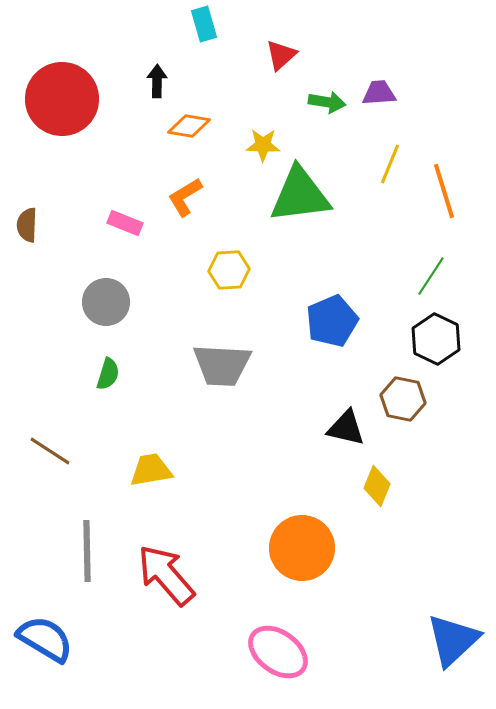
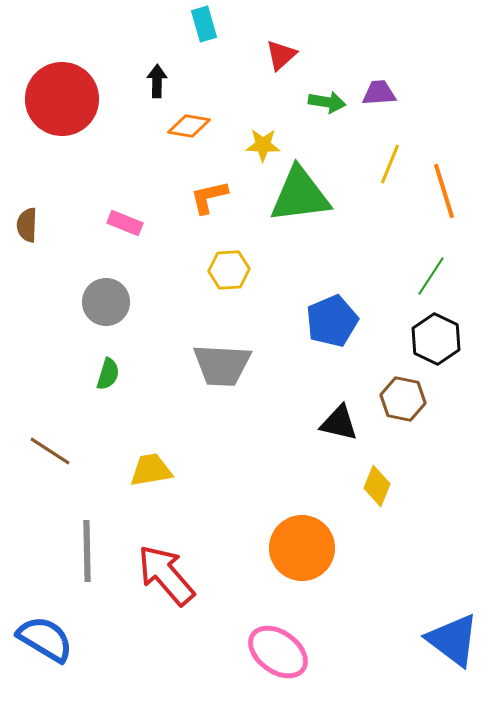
orange L-shape: moved 24 px right; rotated 18 degrees clockwise
black triangle: moved 7 px left, 5 px up
blue triangle: rotated 40 degrees counterclockwise
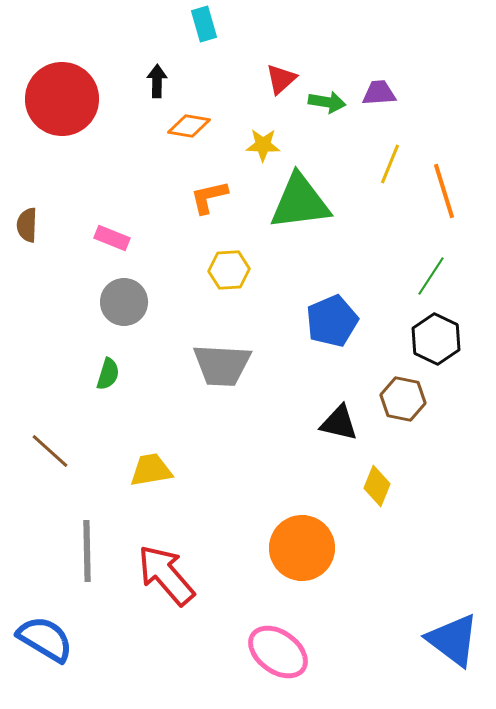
red triangle: moved 24 px down
green triangle: moved 7 px down
pink rectangle: moved 13 px left, 15 px down
gray circle: moved 18 px right
brown line: rotated 9 degrees clockwise
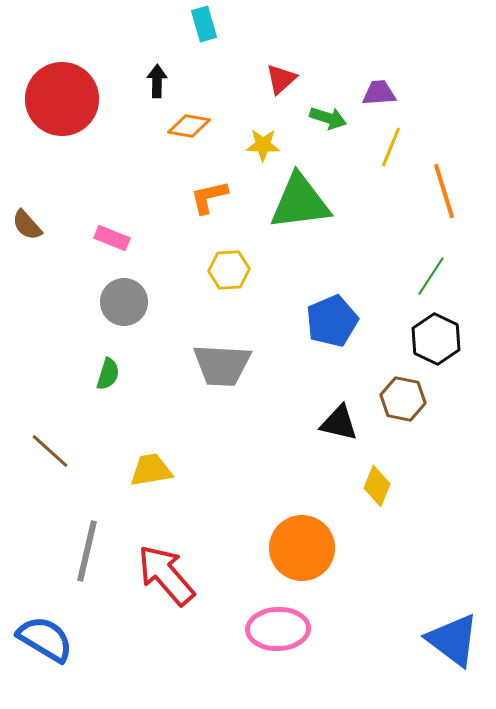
green arrow: moved 1 px right, 16 px down; rotated 9 degrees clockwise
yellow line: moved 1 px right, 17 px up
brown semicircle: rotated 44 degrees counterclockwise
gray line: rotated 14 degrees clockwise
pink ellipse: moved 23 px up; rotated 38 degrees counterclockwise
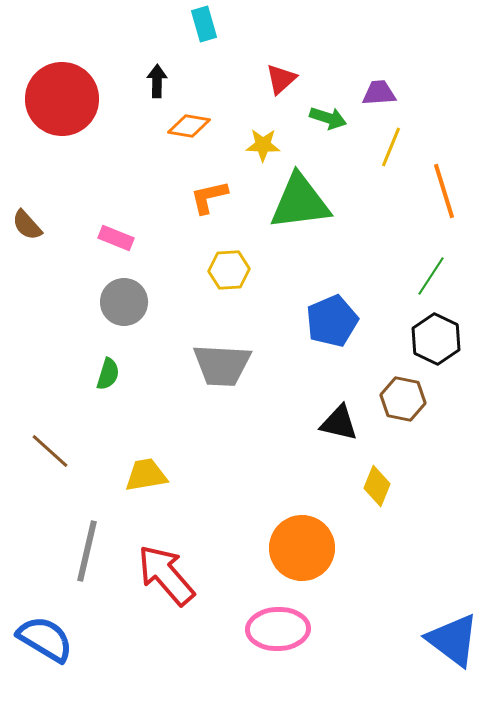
pink rectangle: moved 4 px right
yellow trapezoid: moved 5 px left, 5 px down
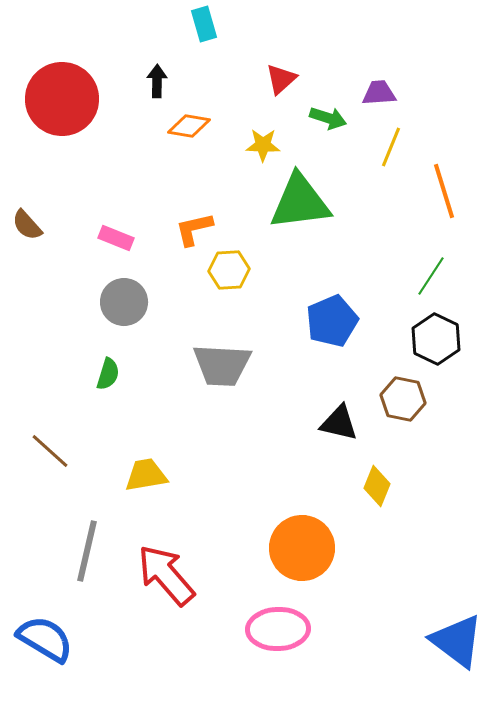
orange L-shape: moved 15 px left, 32 px down
blue triangle: moved 4 px right, 1 px down
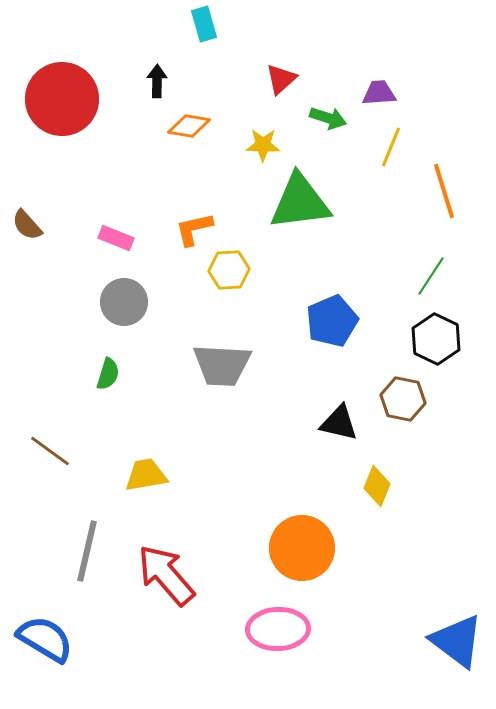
brown line: rotated 6 degrees counterclockwise
